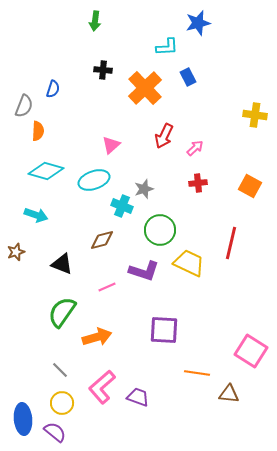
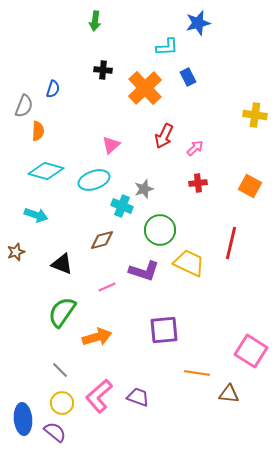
purple square: rotated 8 degrees counterclockwise
pink L-shape: moved 3 px left, 9 px down
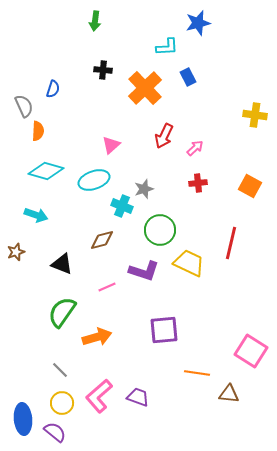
gray semicircle: rotated 45 degrees counterclockwise
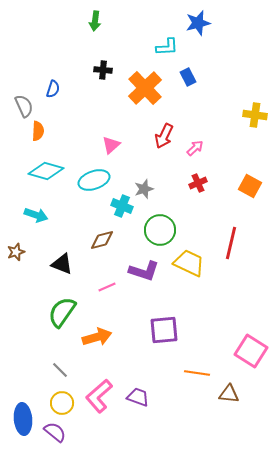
red cross: rotated 18 degrees counterclockwise
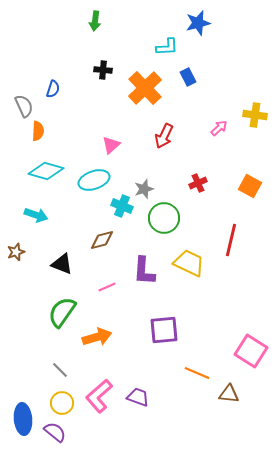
pink arrow: moved 24 px right, 20 px up
green circle: moved 4 px right, 12 px up
red line: moved 3 px up
purple L-shape: rotated 76 degrees clockwise
orange line: rotated 15 degrees clockwise
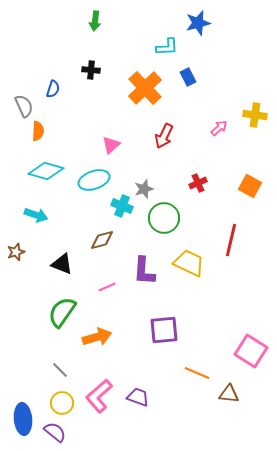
black cross: moved 12 px left
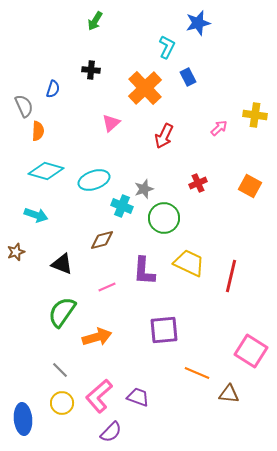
green arrow: rotated 24 degrees clockwise
cyan L-shape: rotated 60 degrees counterclockwise
pink triangle: moved 22 px up
red line: moved 36 px down
purple semicircle: moved 56 px right; rotated 95 degrees clockwise
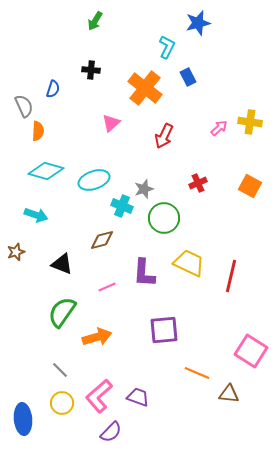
orange cross: rotated 8 degrees counterclockwise
yellow cross: moved 5 px left, 7 px down
purple L-shape: moved 2 px down
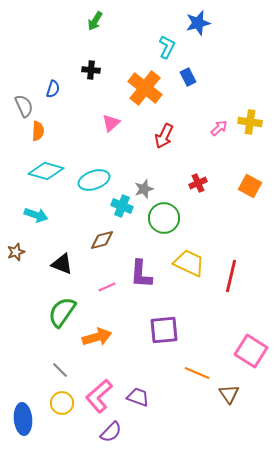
purple L-shape: moved 3 px left, 1 px down
brown triangle: rotated 50 degrees clockwise
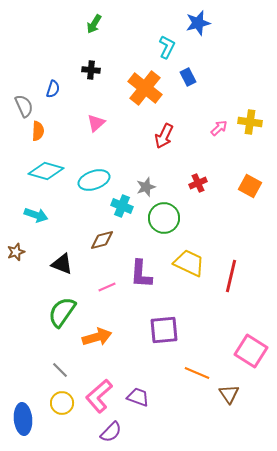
green arrow: moved 1 px left, 3 px down
pink triangle: moved 15 px left
gray star: moved 2 px right, 2 px up
